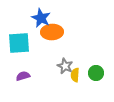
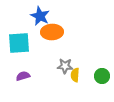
blue star: moved 1 px left, 2 px up
gray star: rotated 21 degrees counterclockwise
green circle: moved 6 px right, 3 px down
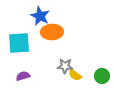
yellow semicircle: rotated 56 degrees counterclockwise
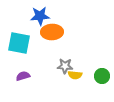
blue star: rotated 30 degrees counterclockwise
cyan square: rotated 15 degrees clockwise
yellow semicircle: rotated 32 degrees counterclockwise
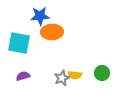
gray star: moved 3 px left, 12 px down; rotated 28 degrees counterclockwise
green circle: moved 3 px up
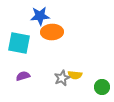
green circle: moved 14 px down
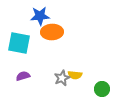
green circle: moved 2 px down
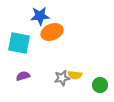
orange ellipse: rotated 20 degrees counterclockwise
gray star: rotated 14 degrees clockwise
green circle: moved 2 px left, 4 px up
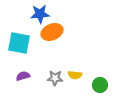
blue star: moved 2 px up
gray star: moved 7 px left; rotated 14 degrees clockwise
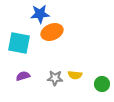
green circle: moved 2 px right, 1 px up
